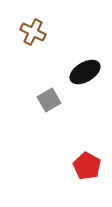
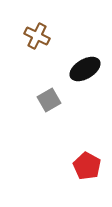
brown cross: moved 4 px right, 4 px down
black ellipse: moved 3 px up
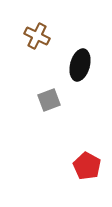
black ellipse: moved 5 px left, 4 px up; rotated 44 degrees counterclockwise
gray square: rotated 10 degrees clockwise
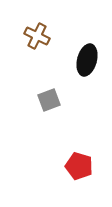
black ellipse: moved 7 px right, 5 px up
red pentagon: moved 8 px left; rotated 12 degrees counterclockwise
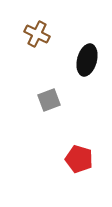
brown cross: moved 2 px up
red pentagon: moved 7 px up
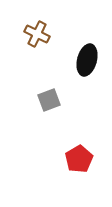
red pentagon: rotated 24 degrees clockwise
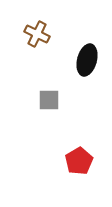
gray square: rotated 20 degrees clockwise
red pentagon: moved 2 px down
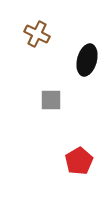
gray square: moved 2 px right
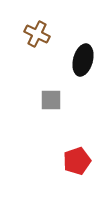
black ellipse: moved 4 px left
red pentagon: moved 2 px left; rotated 12 degrees clockwise
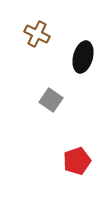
black ellipse: moved 3 px up
gray square: rotated 35 degrees clockwise
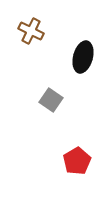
brown cross: moved 6 px left, 3 px up
red pentagon: rotated 12 degrees counterclockwise
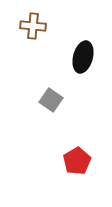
brown cross: moved 2 px right, 5 px up; rotated 20 degrees counterclockwise
